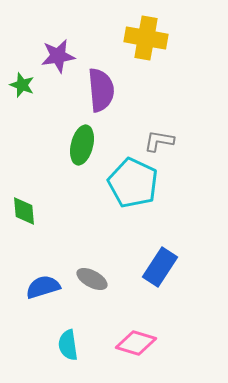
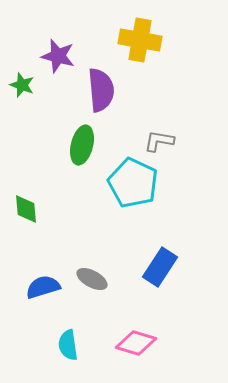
yellow cross: moved 6 px left, 2 px down
purple star: rotated 24 degrees clockwise
green diamond: moved 2 px right, 2 px up
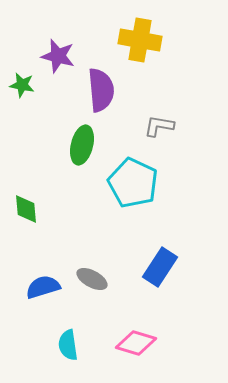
green star: rotated 10 degrees counterclockwise
gray L-shape: moved 15 px up
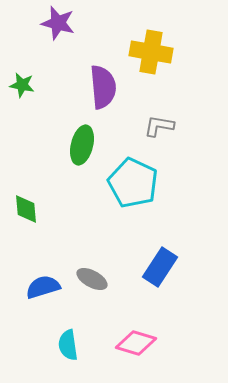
yellow cross: moved 11 px right, 12 px down
purple star: moved 33 px up
purple semicircle: moved 2 px right, 3 px up
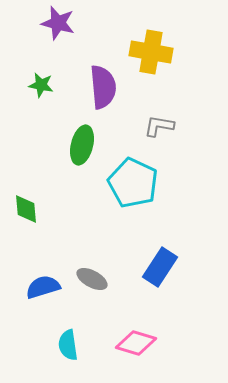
green star: moved 19 px right
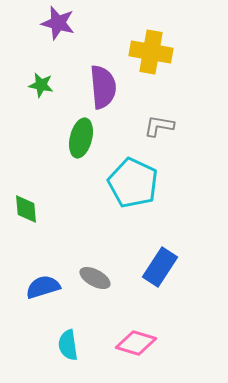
green ellipse: moved 1 px left, 7 px up
gray ellipse: moved 3 px right, 1 px up
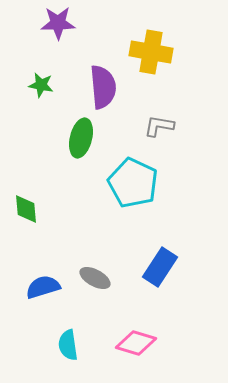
purple star: rotated 16 degrees counterclockwise
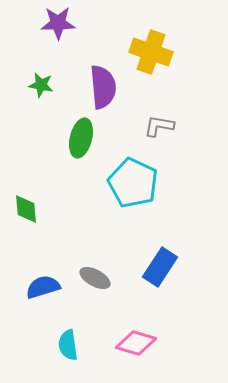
yellow cross: rotated 9 degrees clockwise
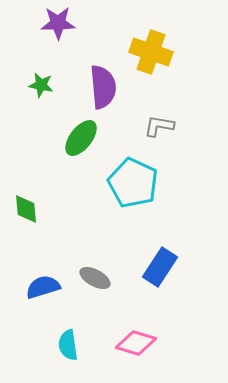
green ellipse: rotated 24 degrees clockwise
